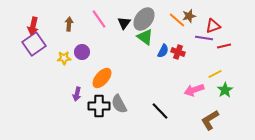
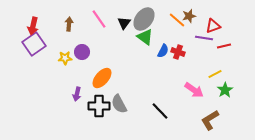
yellow star: moved 1 px right
pink arrow: rotated 126 degrees counterclockwise
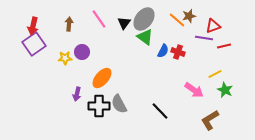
green star: rotated 14 degrees counterclockwise
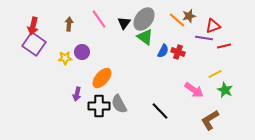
purple square: rotated 20 degrees counterclockwise
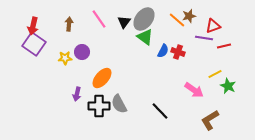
black triangle: moved 1 px up
green star: moved 3 px right, 4 px up
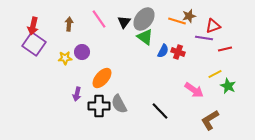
orange line: moved 1 px down; rotated 24 degrees counterclockwise
red line: moved 1 px right, 3 px down
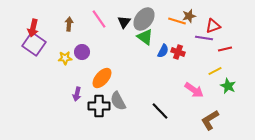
red arrow: moved 2 px down
yellow line: moved 3 px up
gray semicircle: moved 1 px left, 3 px up
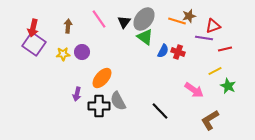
brown arrow: moved 1 px left, 2 px down
yellow star: moved 2 px left, 4 px up
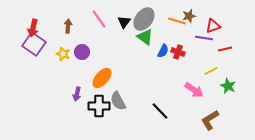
yellow star: rotated 24 degrees clockwise
yellow line: moved 4 px left
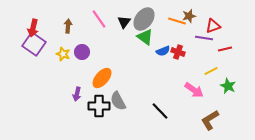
blue semicircle: rotated 40 degrees clockwise
